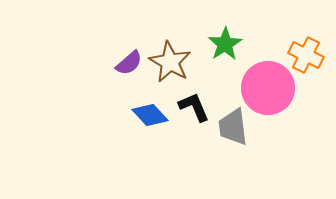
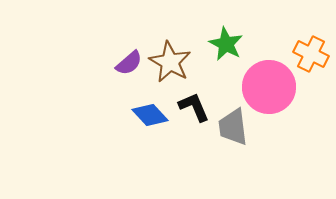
green star: moved 1 px right; rotated 12 degrees counterclockwise
orange cross: moved 5 px right, 1 px up
pink circle: moved 1 px right, 1 px up
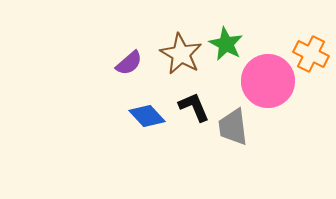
brown star: moved 11 px right, 8 px up
pink circle: moved 1 px left, 6 px up
blue diamond: moved 3 px left, 1 px down
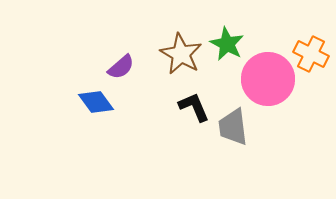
green star: moved 1 px right
purple semicircle: moved 8 px left, 4 px down
pink circle: moved 2 px up
blue diamond: moved 51 px left, 14 px up; rotated 6 degrees clockwise
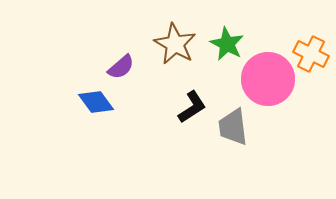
brown star: moved 6 px left, 10 px up
black L-shape: moved 2 px left; rotated 80 degrees clockwise
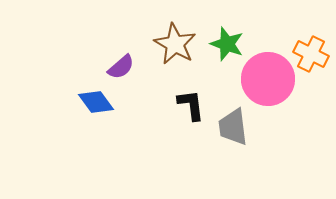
green star: rotated 8 degrees counterclockwise
black L-shape: moved 1 px left, 2 px up; rotated 64 degrees counterclockwise
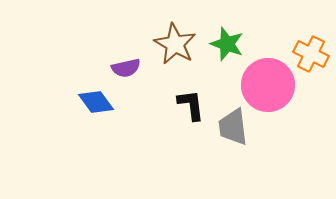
purple semicircle: moved 5 px right, 1 px down; rotated 28 degrees clockwise
pink circle: moved 6 px down
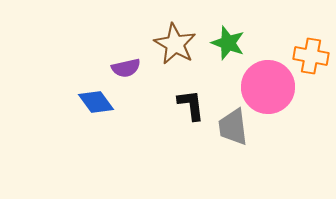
green star: moved 1 px right, 1 px up
orange cross: moved 2 px down; rotated 16 degrees counterclockwise
pink circle: moved 2 px down
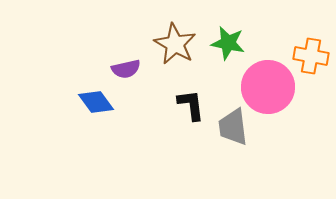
green star: rotated 8 degrees counterclockwise
purple semicircle: moved 1 px down
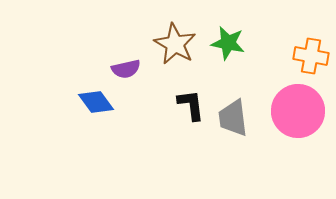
pink circle: moved 30 px right, 24 px down
gray trapezoid: moved 9 px up
